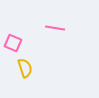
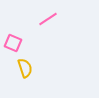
pink line: moved 7 px left, 9 px up; rotated 42 degrees counterclockwise
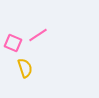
pink line: moved 10 px left, 16 px down
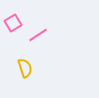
pink square: moved 20 px up; rotated 36 degrees clockwise
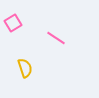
pink line: moved 18 px right, 3 px down; rotated 66 degrees clockwise
